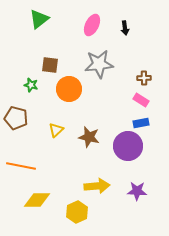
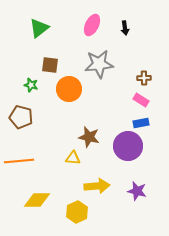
green triangle: moved 9 px down
brown pentagon: moved 5 px right, 1 px up
yellow triangle: moved 17 px right, 28 px down; rotated 49 degrees clockwise
orange line: moved 2 px left, 5 px up; rotated 16 degrees counterclockwise
purple star: rotated 12 degrees clockwise
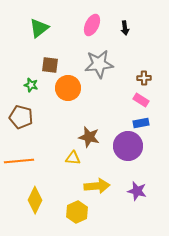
orange circle: moved 1 px left, 1 px up
yellow diamond: moved 2 px left; rotated 64 degrees counterclockwise
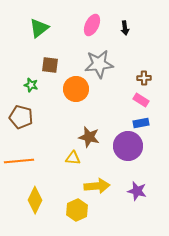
orange circle: moved 8 px right, 1 px down
yellow hexagon: moved 2 px up
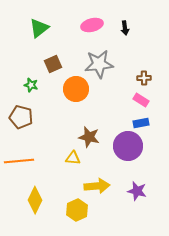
pink ellipse: rotated 50 degrees clockwise
brown square: moved 3 px right, 1 px up; rotated 30 degrees counterclockwise
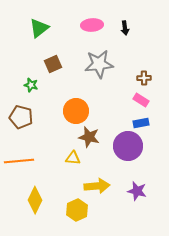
pink ellipse: rotated 10 degrees clockwise
orange circle: moved 22 px down
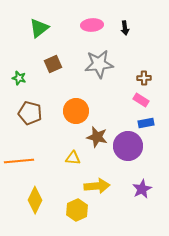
green star: moved 12 px left, 7 px up
brown pentagon: moved 9 px right, 4 px up
blue rectangle: moved 5 px right
brown star: moved 8 px right
purple star: moved 5 px right, 2 px up; rotated 30 degrees clockwise
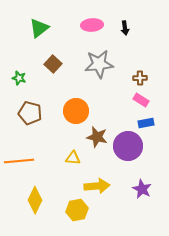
brown square: rotated 24 degrees counterclockwise
brown cross: moved 4 px left
purple star: rotated 18 degrees counterclockwise
yellow hexagon: rotated 15 degrees clockwise
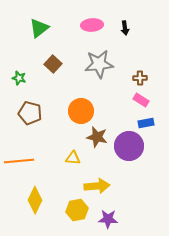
orange circle: moved 5 px right
purple circle: moved 1 px right
purple star: moved 34 px left, 30 px down; rotated 24 degrees counterclockwise
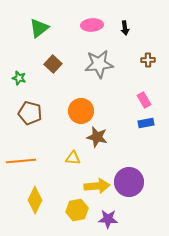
brown cross: moved 8 px right, 18 px up
pink rectangle: moved 3 px right; rotated 28 degrees clockwise
purple circle: moved 36 px down
orange line: moved 2 px right
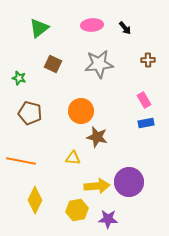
black arrow: rotated 32 degrees counterclockwise
brown square: rotated 18 degrees counterclockwise
orange line: rotated 16 degrees clockwise
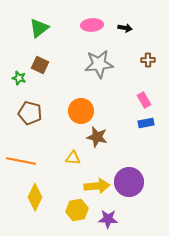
black arrow: rotated 40 degrees counterclockwise
brown square: moved 13 px left, 1 px down
yellow diamond: moved 3 px up
